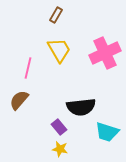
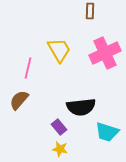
brown rectangle: moved 34 px right, 4 px up; rotated 28 degrees counterclockwise
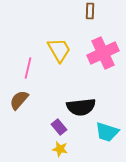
pink cross: moved 2 px left
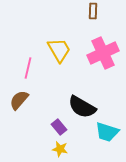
brown rectangle: moved 3 px right
black semicircle: moved 1 px right; rotated 36 degrees clockwise
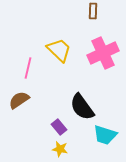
yellow trapezoid: rotated 16 degrees counterclockwise
brown semicircle: rotated 15 degrees clockwise
black semicircle: rotated 24 degrees clockwise
cyan trapezoid: moved 2 px left, 3 px down
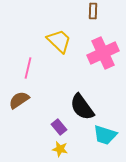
yellow trapezoid: moved 9 px up
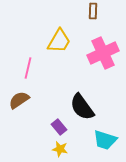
yellow trapezoid: rotated 76 degrees clockwise
cyan trapezoid: moved 5 px down
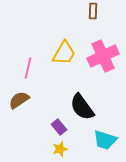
yellow trapezoid: moved 5 px right, 12 px down
pink cross: moved 3 px down
yellow star: rotated 28 degrees counterclockwise
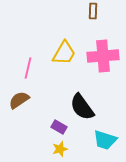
pink cross: rotated 20 degrees clockwise
purple rectangle: rotated 21 degrees counterclockwise
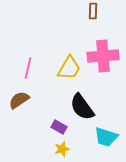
yellow trapezoid: moved 5 px right, 15 px down
cyan trapezoid: moved 1 px right, 3 px up
yellow star: moved 2 px right
